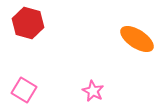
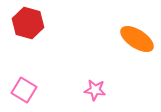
pink star: moved 2 px right, 1 px up; rotated 20 degrees counterclockwise
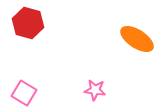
pink square: moved 3 px down
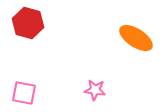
orange ellipse: moved 1 px left, 1 px up
pink square: rotated 20 degrees counterclockwise
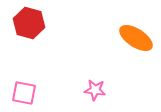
red hexagon: moved 1 px right
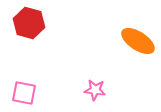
orange ellipse: moved 2 px right, 3 px down
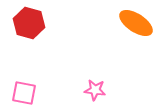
orange ellipse: moved 2 px left, 18 px up
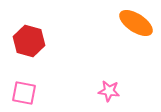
red hexagon: moved 18 px down
pink star: moved 14 px right, 1 px down
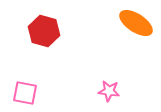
red hexagon: moved 15 px right, 10 px up
pink square: moved 1 px right
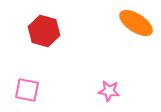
pink square: moved 2 px right, 3 px up
